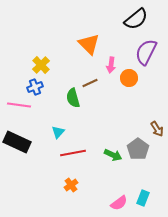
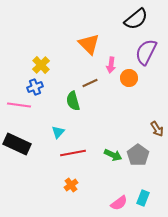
green semicircle: moved 3 px down
black rectangle: moved 2 px down
gray pentagon: moved 6 px down
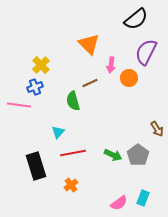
black rectangle: moved 19 px right, 22 px down; rotated 48 degrees clockwise
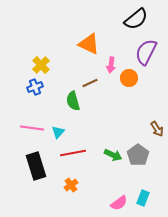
orange triangle: rotated 20 degrees counterclockwise
pink line: moved 13 px right, 23 px down
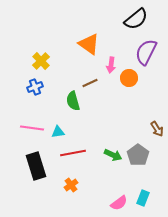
orange triangle: rotated 10 degrees clockwise
yellow cross: moved 4 px up
cyan triangle: rotated 40 degrees clockwise
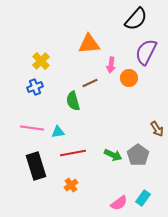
black semicircle: rotated 10 degrees counterclockwise
orange triangle: rotated 40 degrees counterclockwise
cyan rectangle: rotated 14 degrees clockwise
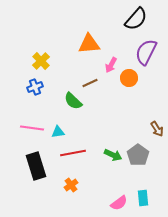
pink arrow: rotated 21 degrees clockwise
green semicircle: rotated 30 degrees counterclockwise
cyan rectangle: rotated 42 degrees counterclockwise
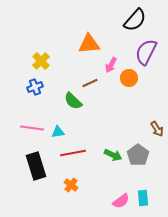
black semicircle: moved 1 px left, 1 px down
orange cross: rotated 16 degrees counterclockwise
pink semicircle: moved 2 px right, 2 px up
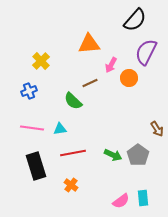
blue cross: moved 6 px left, 4 px down
cyan triangle: moved 2 px right, 3 px up
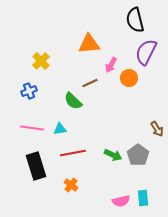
black semicircle: rotated 125 degrees clockwise
pink semicircle: rotated 24 degrees clockwise
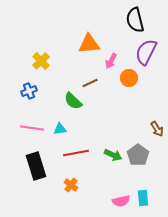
pink arrow: moved 4 px up
red line: moved 3 px right
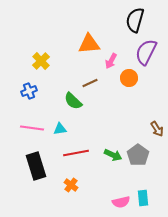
black semicircle: rotated 30 degrees clockwise
pink semicircle: moved 1 px down
